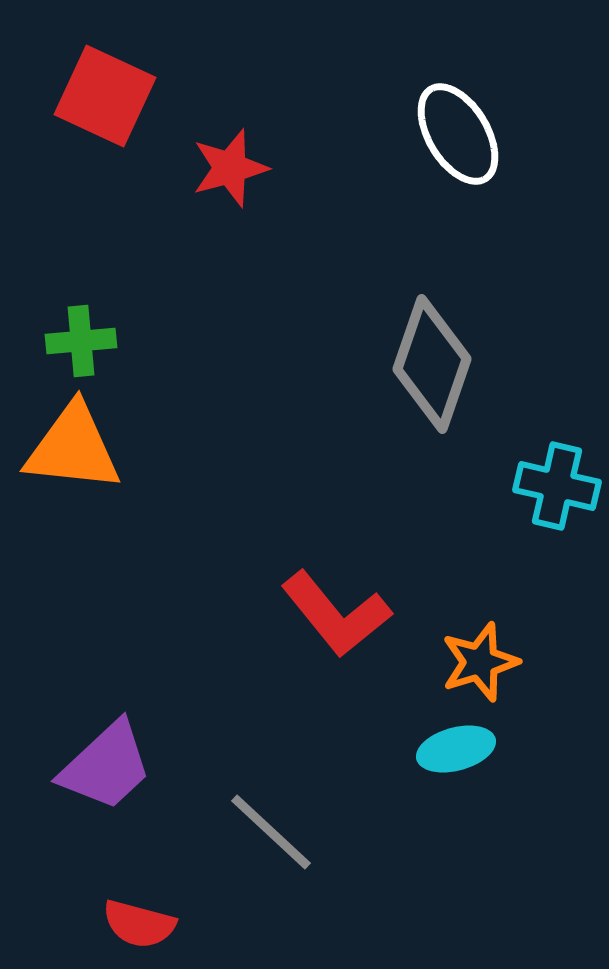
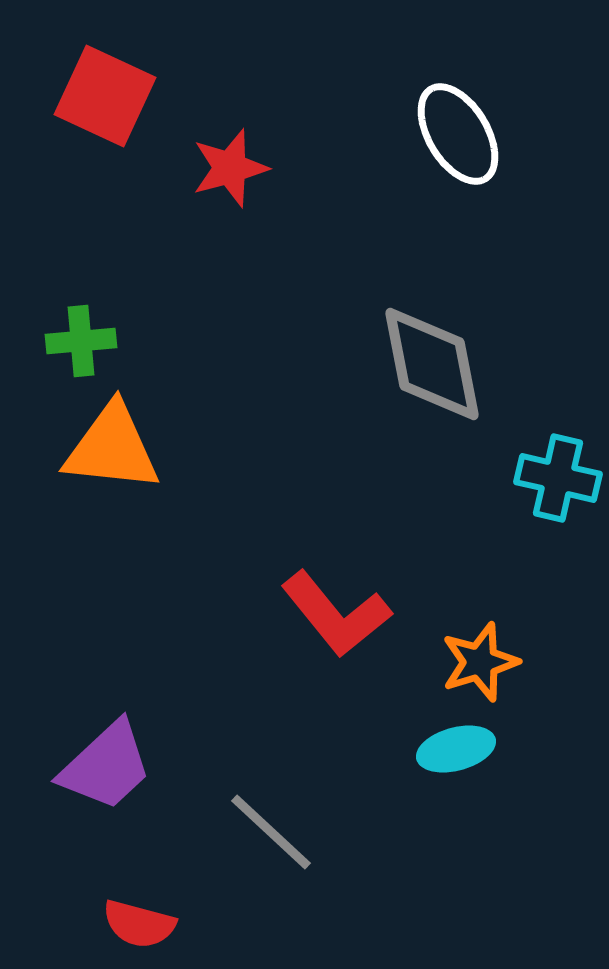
gray diamond: rotated 30 degrees counterclockwise
orange triangle: moved 39 px right
cyan cross: moved 1 px right, 8 px up
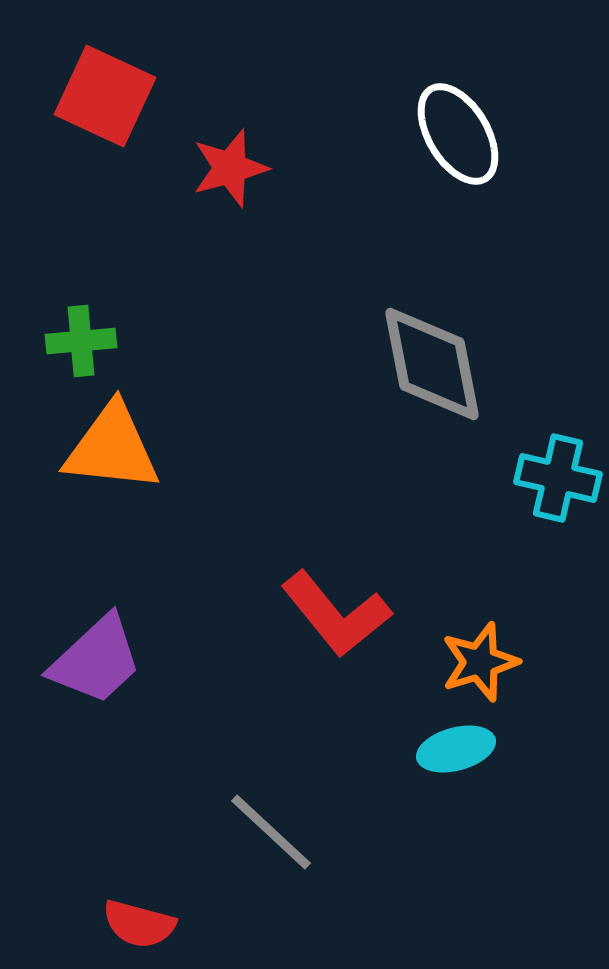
purple trapezoid: moved 10 px left, 106 px up
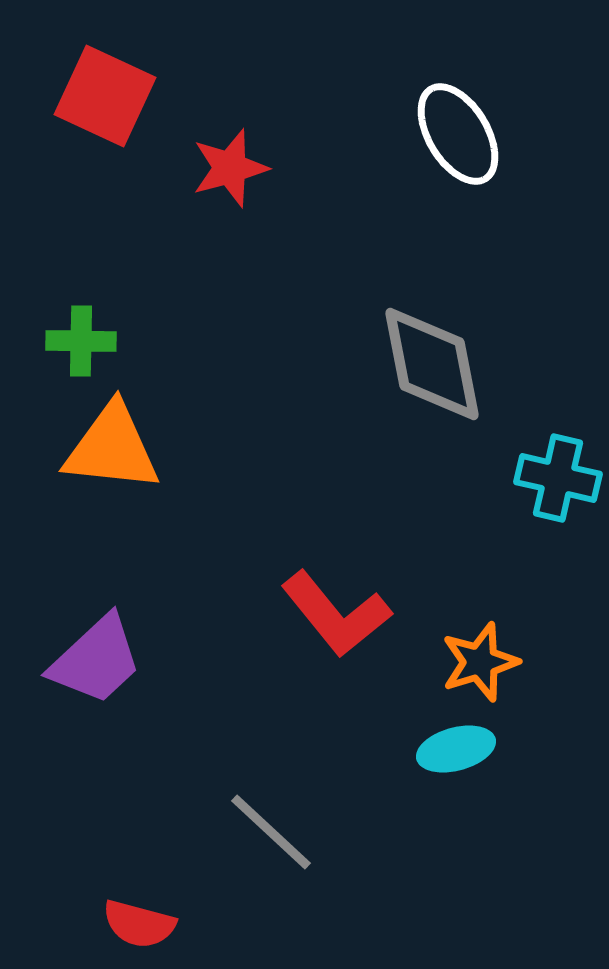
green cross: rotated 6 degrees clockwise
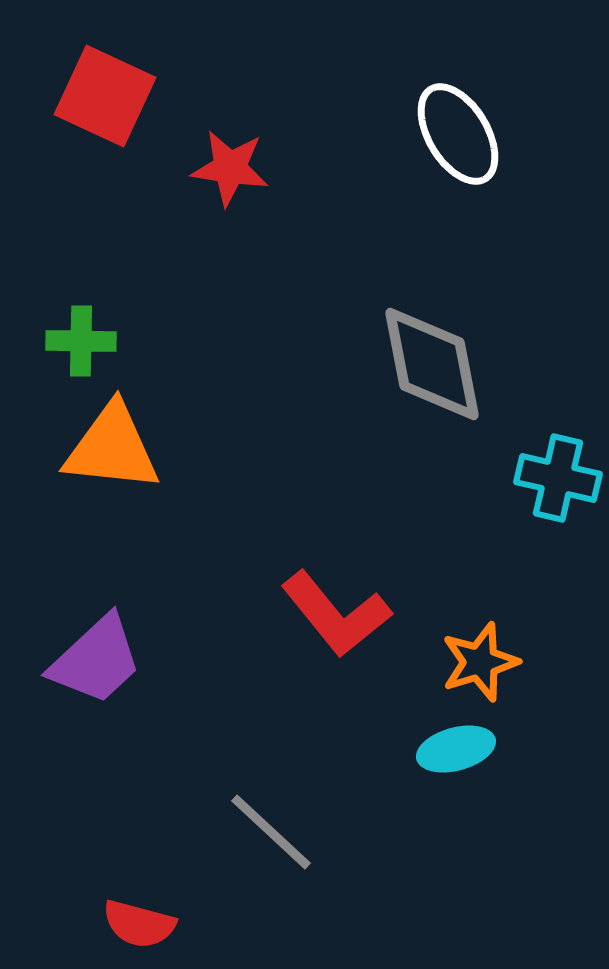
red star: rotated 24 degrees clockwise
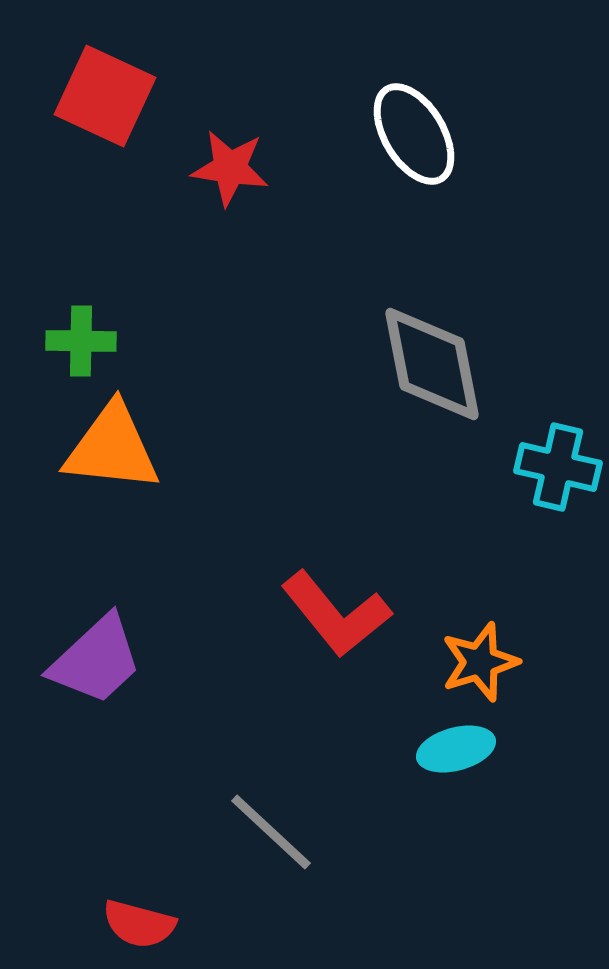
white ellipse: moved 44 px left
cyan cross: moved 11 px up
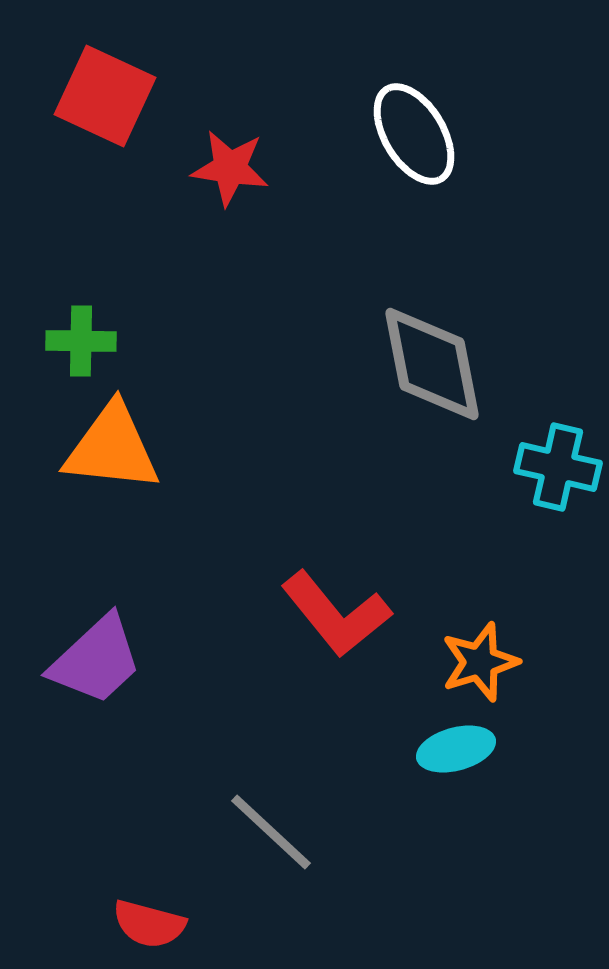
red semicircle: moved 10 px right
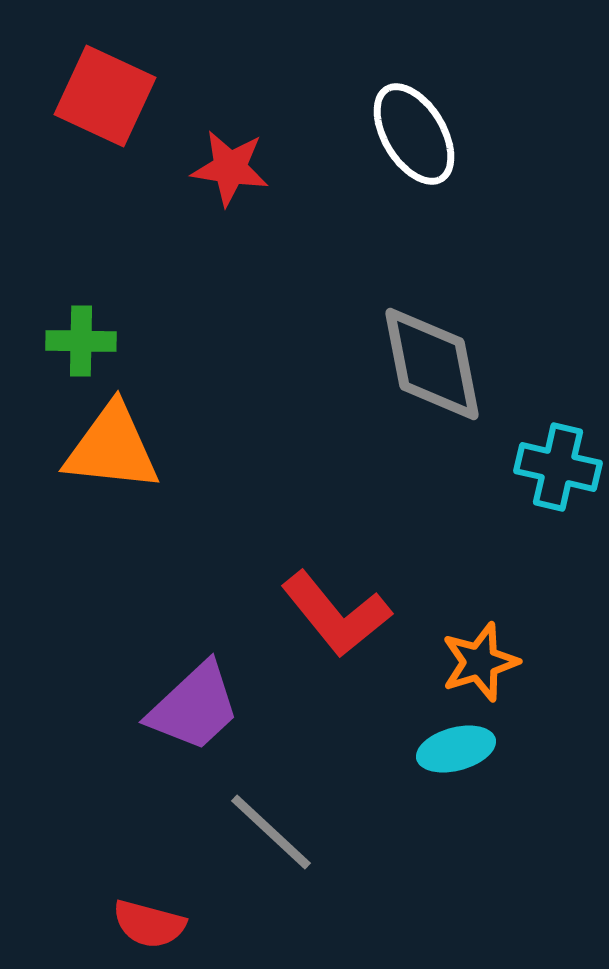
purple trapezoid: moved 98 px right, 47 px down
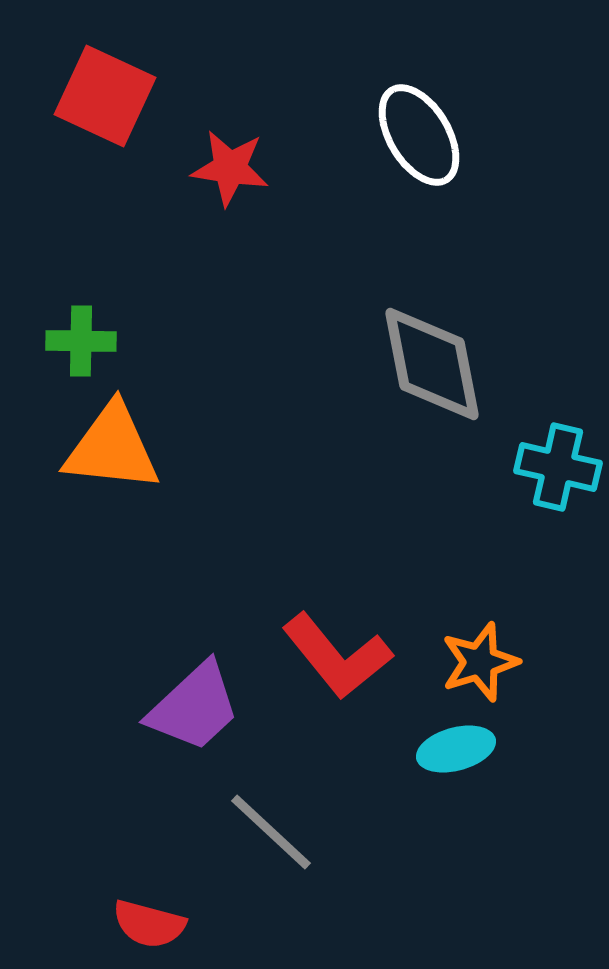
white ellipse: moved 5 px right, 1 px down
red L-shape: moved 1 px right, 42 px down
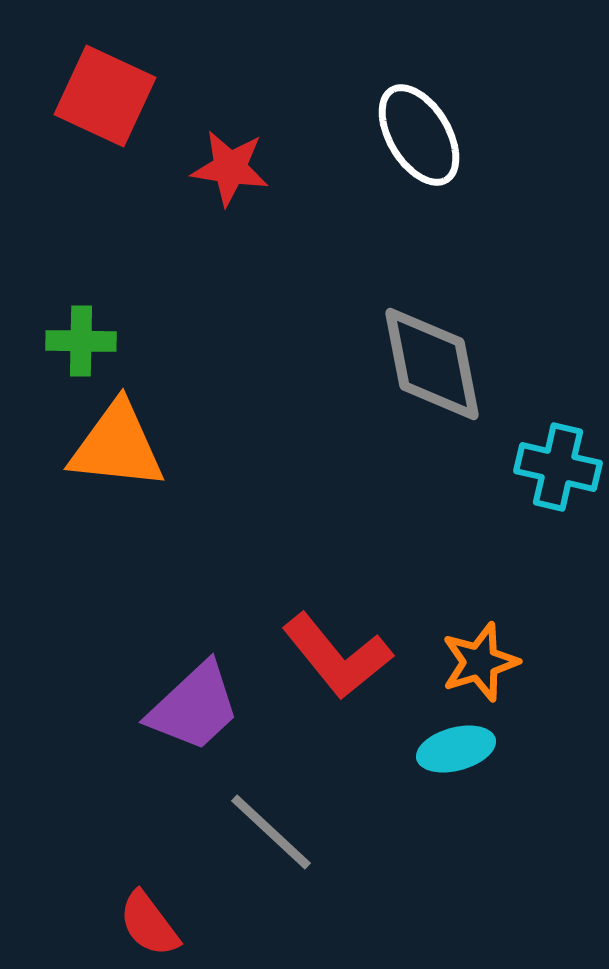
orange triangle: moved 5 px right, 2 px up
red semicircle: rotated 38 degrees clockwise
